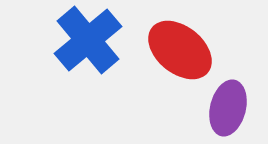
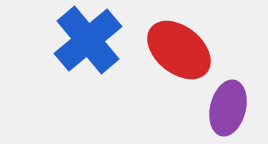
red ellipse: moved 1 px left
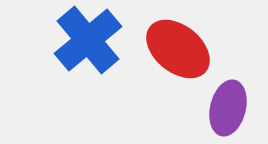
red ellipse: moved 1 px left, 1 px up
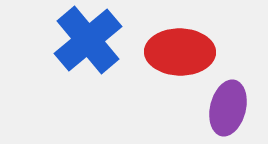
red ellipse: moved 2 px right, 3 px down; rotated 38 degrees counterclockwise
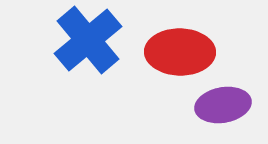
purple ellipse: moved 5 px left, 3 px up; rotated 66 degrees clockwise
